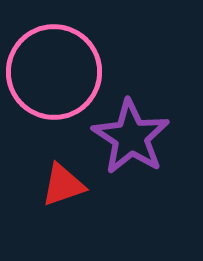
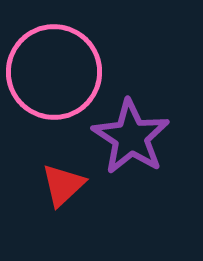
red triangle: rotated 24 degrees counterclockwise
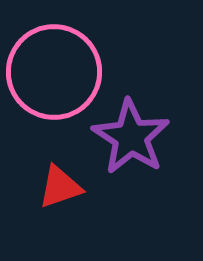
red triangle: moved 3 px left, 2 px down; rotated 24 degrees clockwise
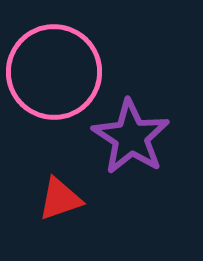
red triangle: moved 12 px down
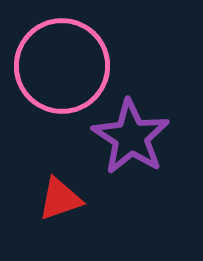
pink circle: moved 8 px right, 6 px up
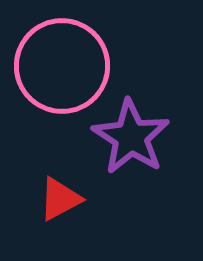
red triangle: rotated 9 degrees counterclockwise
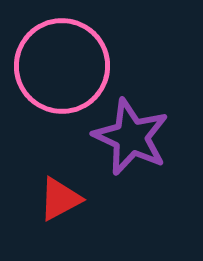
purple star: rotated 8 degrees counterclockwise
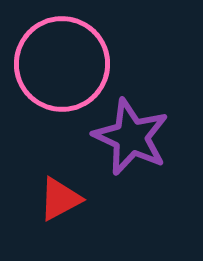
pink circle: moved 2 px up
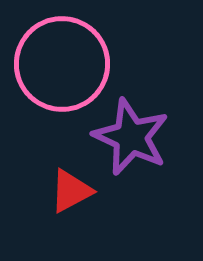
red triangle: moved 11 px right, 8 px up
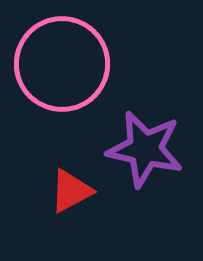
purple star: moved 14 px right, 12 px down; rotated 12 degrees counterclockwise
